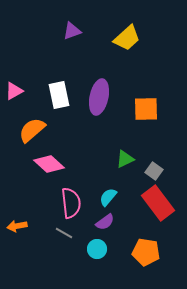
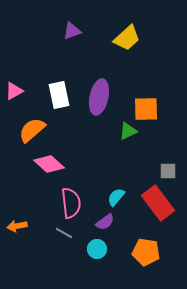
green triangle: moved 3 px right, 28 px up
gray square: moved 14 px right; rotated 36 degrees counterclockwise
cyan semicircle: moved 8 px right
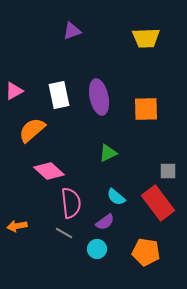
yellow trapezoid: moved 19 px right; rotated 40 degrees clockwise
purple ellipse: rotated 24 degrees counterclockwise
green triangle: moved 20 px left, 22 px down
pink diamond: moved 7 px down
cyan semicircle: rotated 90 degrees counterclockwise
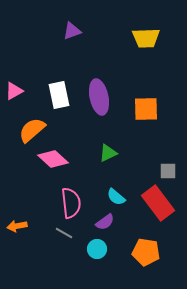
pink diamond: moved 4 px right, 12 px up
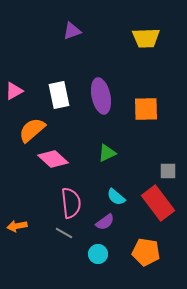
purple ellipse: moved 2 px right, 1 px up
green triangle: moved 1 px left
cyan circle: moved 1 px right, 5 px down
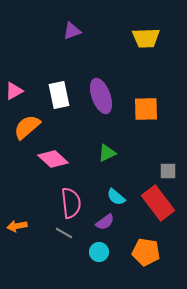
purple ellipse: rotated 8 degrees counterclockwise
orange semicircle: moved 5 px left, 3 px up
cyan circle: moved 1 px right, 2 px up
